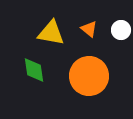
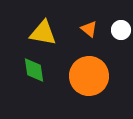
yellow triangle: moved 8 px left
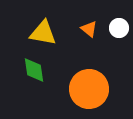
white circle: moved 2 px left, 2 px up
orange circle: moved 13 px down
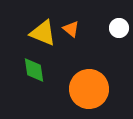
orange triangle: moved 18 px left
yellow triangle: rotated 12 degrees clockwise
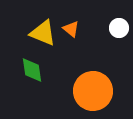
green diamond: moved 2 px left
orange circle: moved 4 px right, 2 px down
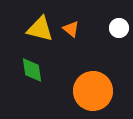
yellow triangle: moved 3 px left, 4 px up; rotated 8 degrees counterclockwise
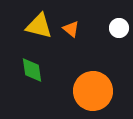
yellow triangle: moved 1 px left, 3 px up
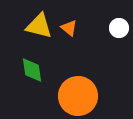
orange triangle: moved 2 px left, 1 px up
orange circle: moved 15 px left, 5 px down
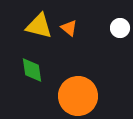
white circle: moved 1 px right
